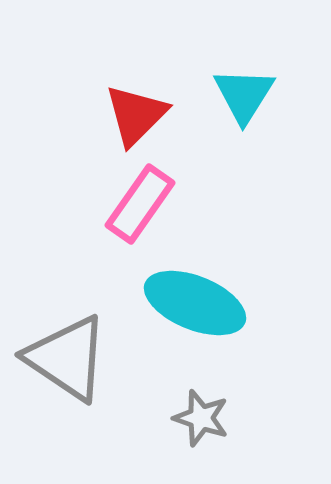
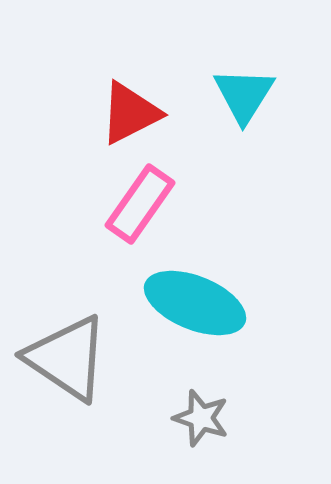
red triangle: moved 6 px left, 2 px up; rotated 18 degrees clockwise
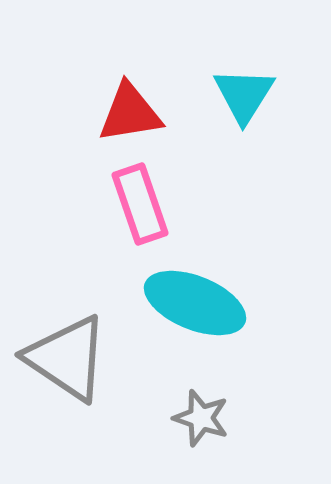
red triangle: rotated 18 degrees clockwise
pink rectangle: rotated 54 degrees counterclockwise
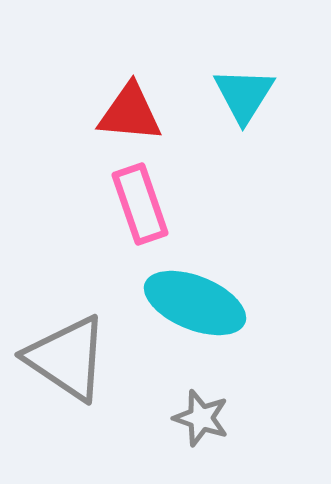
red triangle: rotated 14 degrees clockwise
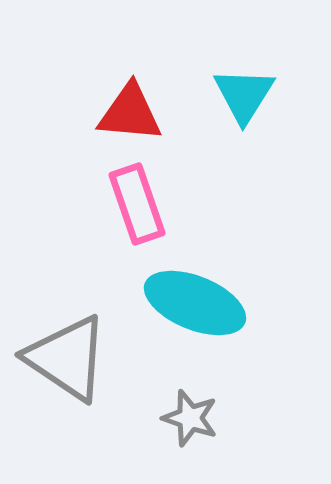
pink rectangle: moved 3 px left
gray star: moved 11 px left
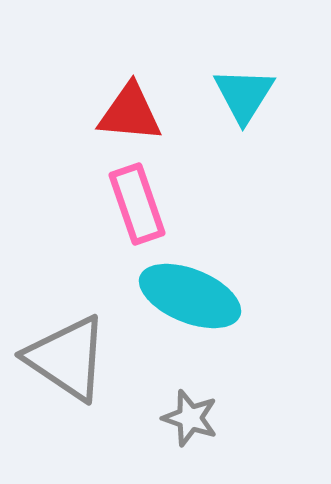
cyan ellipse: moved 5 px left, 7 px up
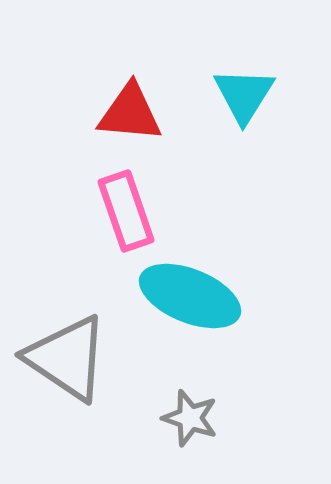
pink rectangle: moved 11 px left, 7 px down
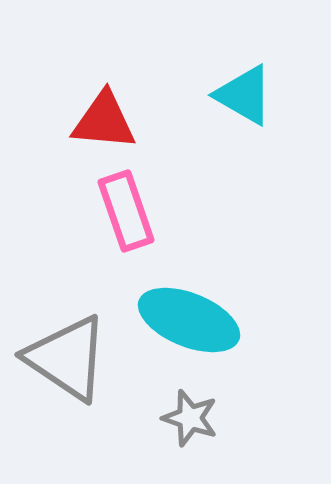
cyan triangle: rotated 32 degrees counterclockwise
red triangle: moved 26 px left, 8 px down
cyan ellipse: moved 1 px left, 24 px down
